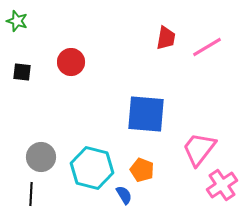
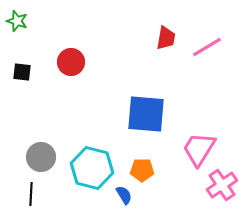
pink trapezoid: rotated 6 degrees counterclockwise
orange pentagon: rotated 20 degrees counterclockwise
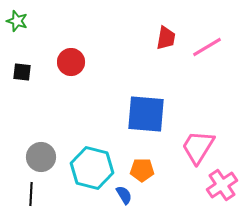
pink trapezoid: moved 1 px left, 2 px up
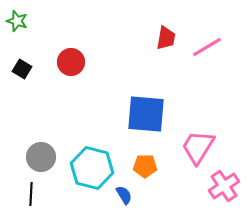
black square: moved 3 px up; rotated 24 degrees clockwise
orange pentagon: moved 3 px right, 4 px up
pink cross: moved 2 px right, 1 px down
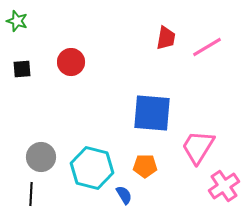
black square: rotated 36 degrees counterclockwise
blue square: moved 6 px right, 1 px up
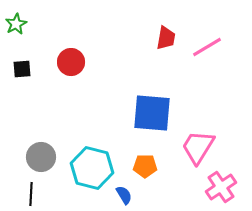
green star: moved 1 px left, 3 px down; rotated 25 degrees clockwise
pink cross: moved 3 px left, 1 px down
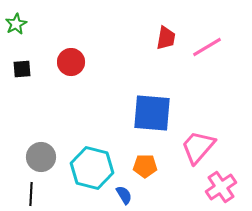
pink trapezoid: rotated 9 degrees clockwise
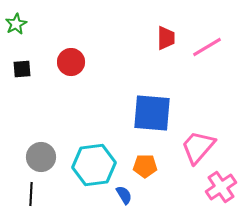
red trapezoid: rotated 10 degrees counterclockwise
cyan hexagon: moved 2 px right, 3 px up; rotated 21 degrees counterclockwise
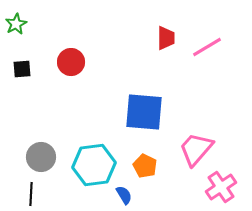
blue square: moved 8 px left, 1 px up
pink trapezoid: moved 2 px left, 2 px down
orange pentagon: rotated 25 degrees clockwise
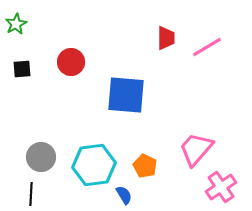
blue square: moved 18 px left, 17 px up
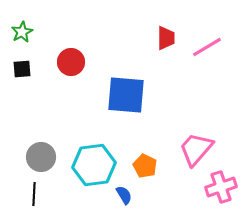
green star: moved 6 px right, 8 px down
pink cross: rotated 16 degrees clockwise
black line: moved 3 px right
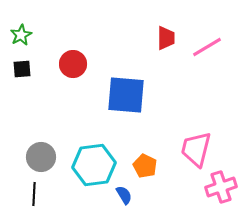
green star: moved 1 px left, 3 px down
red circle: moved 2 px right, 2 px down
pink trapezoid: rotated 27 degrees counterclockwise
